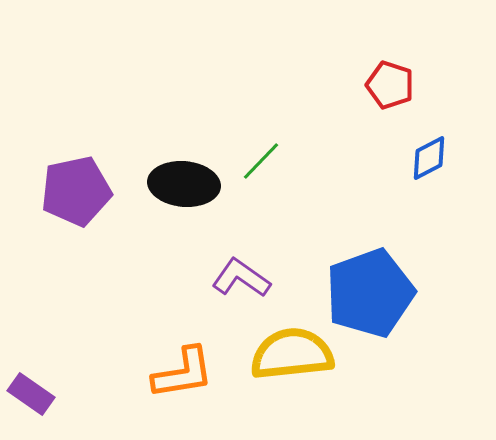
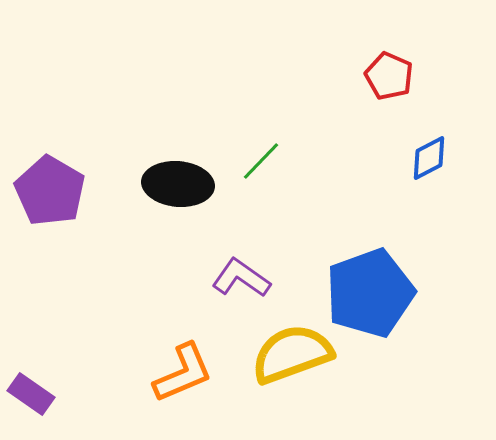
red pentagon: moved 1 px left, 9 px up; rotated 6 degrees clockwise
black ellipse: moved 6 px left
purple pentagon: moved 26 px left; rotated 30 degrees counterclockwise
yellow semicircle: rotated 14 degrees counterclockwise
orange L-shape: rotated 14 degrees counterclockwise
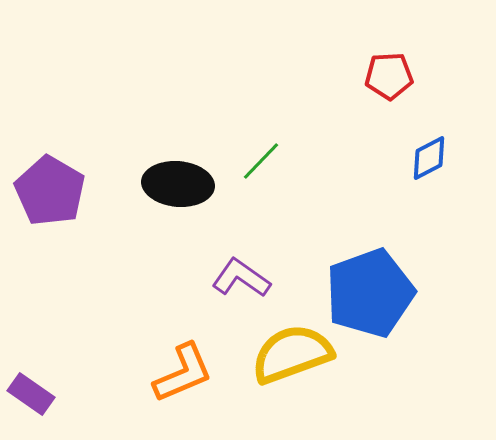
red pentagon: rotated 27 degrees counterclockwise
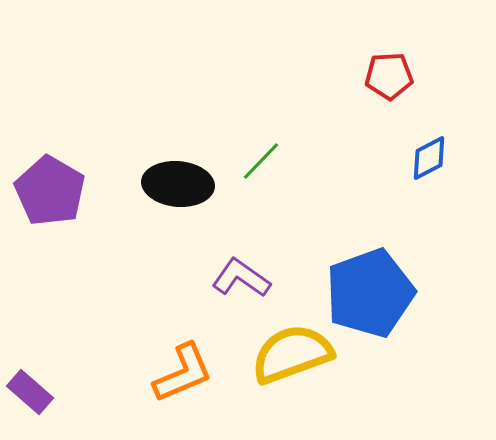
purple rectangle: moved 1 px left, 2 px up; rotated 6 degrees clockwise
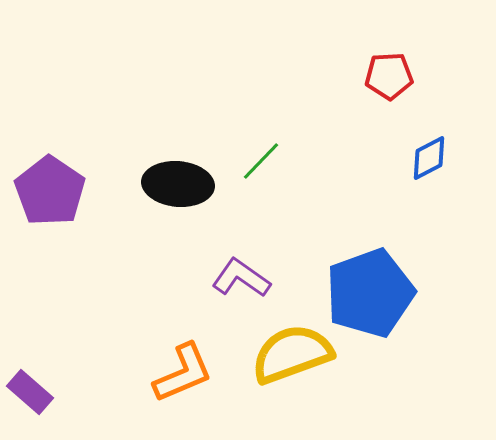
purple pentagon: rotated 4 degrees clockwise
